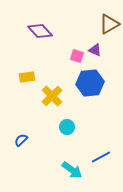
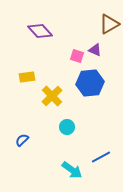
blue semicircle: moved 1 px right
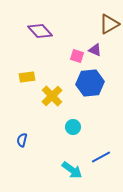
cyan circle: moved 6 px right
blue semicircle: rotated 32 degrees counterclockwise
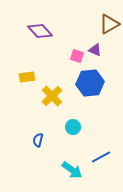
blue semicircle: moved 16 px right
